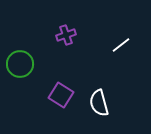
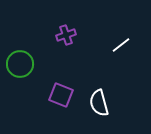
purple square: rotated 10 degrees counterclockwise
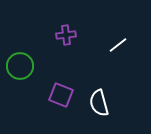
purple cross: rotated 12 degrees clockwise
white line: moved 3 px left
green circle: moved 2 px down
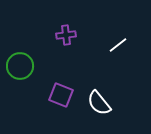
white semicircle: rotated 24 degrees counterclockwise
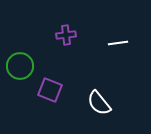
white line: moved 2 px up; rotated 30 degrees clockwise
purple square: moved 11 px left, 5 px up
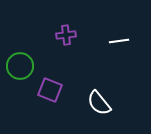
white line: moved 1 px right, 2 px up
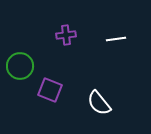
white line: moved 3 px left, 2 px up
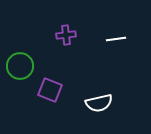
white semicircle: rotated 64 degrees counterclockwise
